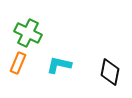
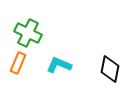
cyan L-shape: rotated 10 degrees clockwise
black diamond: moved 3 px up
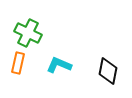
orange rectangle: rotated 10 degrees counterclockwise
black diamond: moved 2 px left, 2 px down
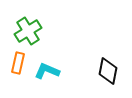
green cross: moved 2 px up; rotated 32 degrees clockwise
cyan L-shape: moved 12 px left, 6 px down
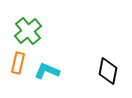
green cross: rotated 8 degrees counterclockwise
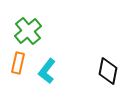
cyan L-shape: rotated 75 degrees counterclockwise
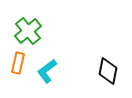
cyan L-shape: rotated 15 degrees clockwise
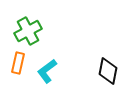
green cross: rotated 12 degrees clockwise
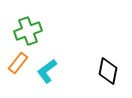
green cross: rotated 8 degrees clockwise
orange rectangle: rotated 25 degrees clockwise
